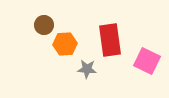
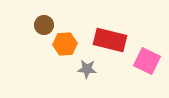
red rectangle: rotated 68 degrees counterclockwise
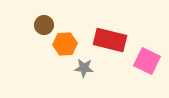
gray star: moved 3 px left, 1 px up
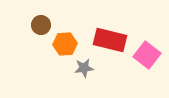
brown circle: moved 3 px left
pink square: moved 6 px up; rotated 12 degrees clockwise
gray star: rotated 12 degrees counterclockwise
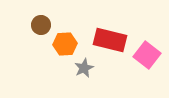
gray star: rotated 18 degrees counterclockwise
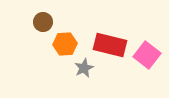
brown circle: moved 2 px right, 3 px up
red rectangle: moved 5 px down
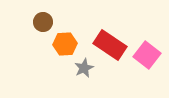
red rectangle: rotated 20 degrees clockwise
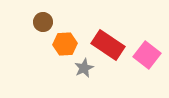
red rectangle: moved 2 px left
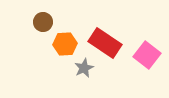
red rectangle: moved 3 px left, 2 px up
